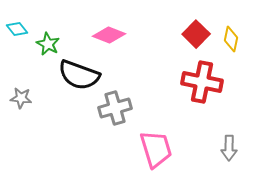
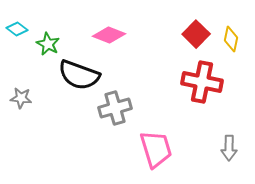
cyan diamond: rotated 15 degrees counterclockwise
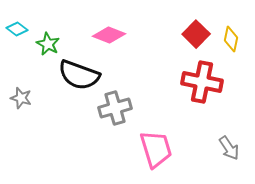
gray star: rotated 10 degrees clockwise
gray arrow: rotated 35 degrees counterclockwise
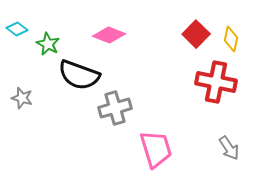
red cross: moved 14 px right
gray star: moved 1 px right
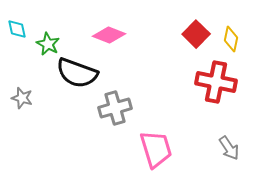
cyan diamond: rotated 40 degrees clockwise
black semicircle: moved 2 px left, 2 px up
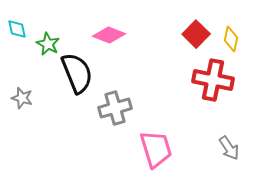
black semicircle: rotated 132 degrees counterclockwise
red cross: moved 3 px left, 2 px up
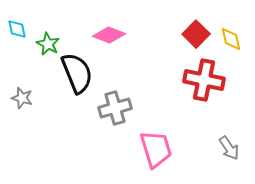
yellow diamond: rotated 25 degrees counterclockwise
red cross: moved 9 px left
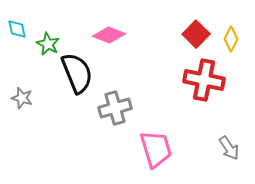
yellow diamond: rotated 40 degrees clockwise
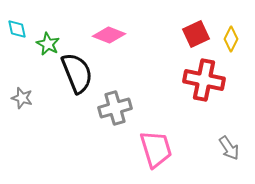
red square: rotated 20 degrees clockwise
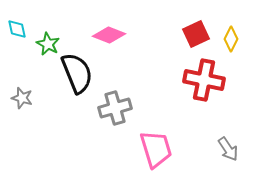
gray arrow: moved 1 px left, 1 px down
